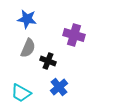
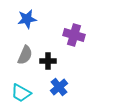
blue star: rotated 18 degrees counterclockwise
gray semicircle: moved 3 px left, 7 px down
black cross: rotated 21 degrees counterclockwise
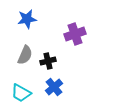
purple cross: moved 1 px right, 1 px up; rotated 35 degrees counterclockwise
black cross: rotated 14 degrees counterclockwise
blue cross: moved 5 px left
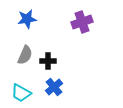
purple cross: moved 7 px right, 12 px up
black cross: rotated 14 degrees clockwise
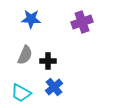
blue star: moved 4 px right; rotated 12 degrees clockwise
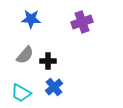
gray semicircle: rotated 18 degrees clockwise
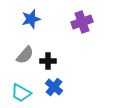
blue star: rotated 18 degrees counterclockwise
blue cross: rotated 12 degrees counterclockwise
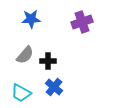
blue star: rotated 12 degrees clockwise
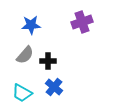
blue star: moved 6 px down
cyan trapezoid: moved 1 px right
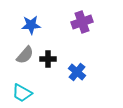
black cross: moved 2 px up
blue cross: moved 23 px right, 15 px up
